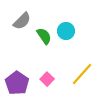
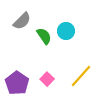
yellow line: moved 1 px left, 2 px down
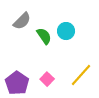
yellow line: moved 1 px up
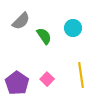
gray semicircle: moved 1 px left
cyan circle: moved 7 px right, 3 px up
yellow line: rotated 50 degrees counterclockwise
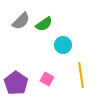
cyan circle: moved 10 px left, 17 px down
green semicircle: moved 12 px up; rotated 90 degrees clockwise
pink square: rotated 16 degrees counterclockwise
purple pentagon: moved 1 px left
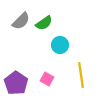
green semicircle: moved 1 px up
cyan circle: moved 3 px left
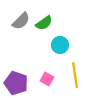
yellow line: moved 6 px left
purple pentagon: rotated 15 degrees counterclockwise
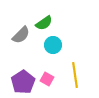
gray semicircle: moved 14 px down
cyan circle: moved 7 px left
purple pentagon: moved 7 px right, 1 px up; rotated 20 degrees clockwise
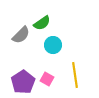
green semicircle: moved 2 px left
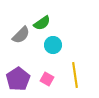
purple pentagon: moved 5 px left, 3 px up
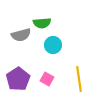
green semicircle: rotated 30 degrees clockwise
gray semicircle: rotated 30 degrees clockwise
yellow line: moved 4 px right, 4 px down
